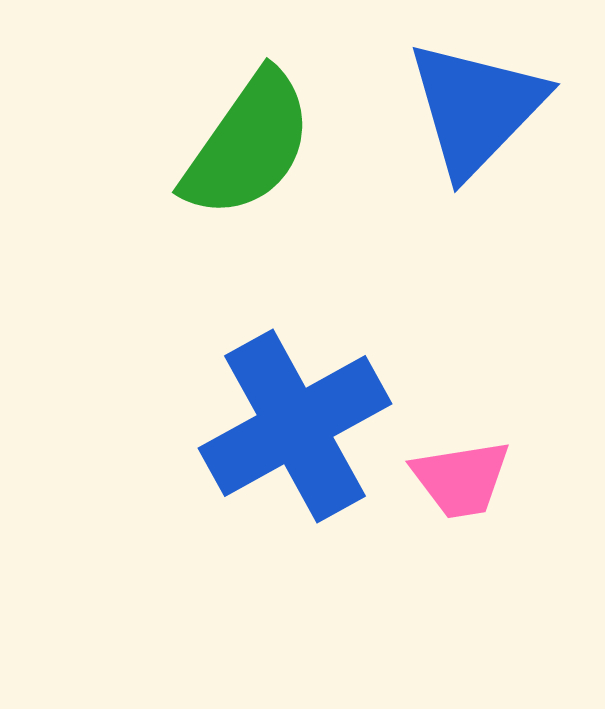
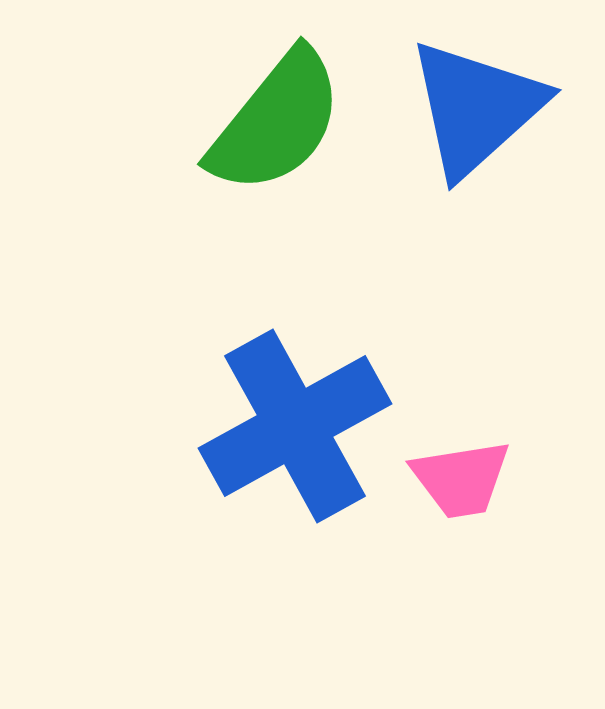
blue triangle: rotated 4 degrees clockwise
green semicircle: moved 28 px right, 23 px up; rotated 4 degrees clockwise
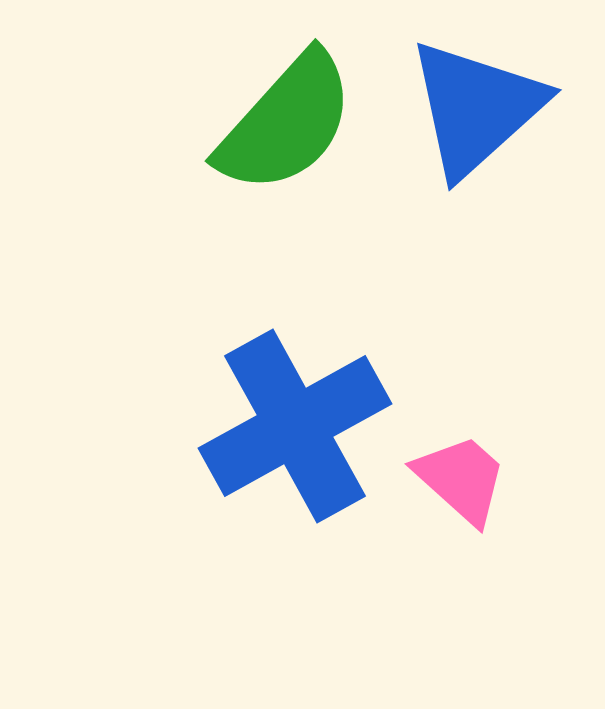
green semicircle: moved 10 px right, 1 px down; rotated 3 degrees clockwise
pink trapezoid: rotated 129 degrees counterclockwise
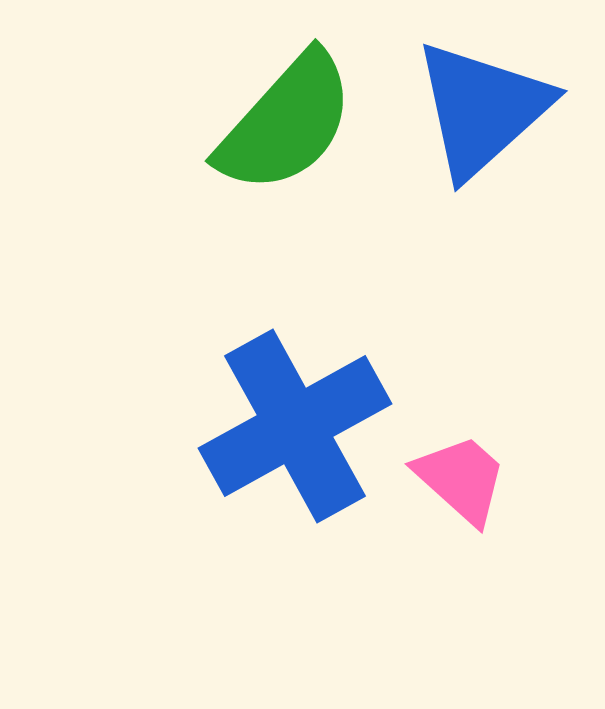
blue triangle: moved 6 px right, 1 px down
